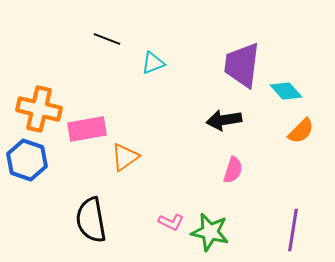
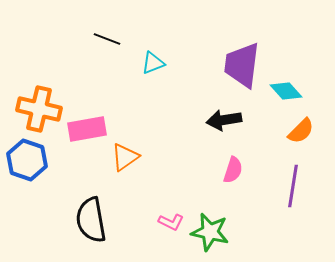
purple line: moved 44 px up
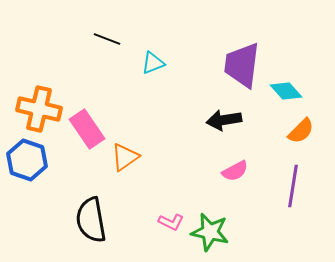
pink rectangle: rotated 66 degrees clockwise
pink semicircle: moved 2 px right, 1 px down; rotated 44 degrees clockwise
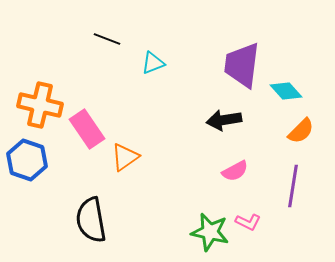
orange cross: moved 1 px right, 4 px up
pink L-shape: moved 77 px right
